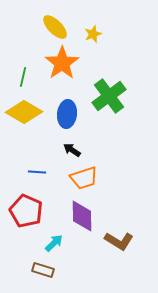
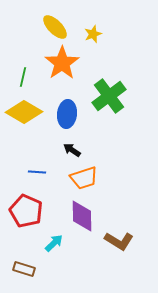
brown rectangle: moved 19 px left, 1 px up
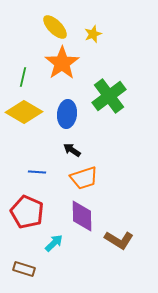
red pentagon: moved 1 px right, 1 px down
brown L-shape: moved 1 px up
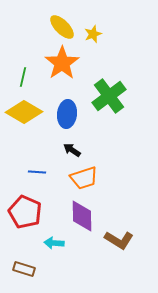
yellow ellipse: moved 7 px right
red pentagon: moved 2 px left
cyan arrow: rotated 132 degrees counterclockwise
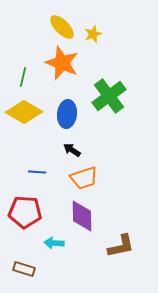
orange star: rotated 16 degrees counterclockwise
red pentagon: rotated 20 degrees counterclockwise
brown L-shape: moved 2 px right, 6 px down; rotated 44 degrees counterclockwise
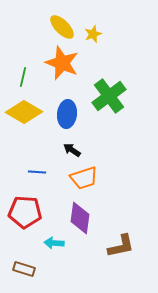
purple diamond: moved 2 px left, 2 px down; rotated 8 degrees clockwise
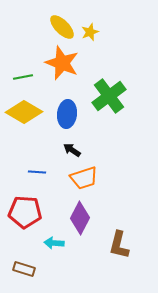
yellow star: moved 3 px left, 2 px up
green line: rotated 66 degrees clockwise
purple diamond: rotated 20 degrees clockwise
brown L-shape: moved 2 px left, 1 px up; rotated 116 degrees clockwise
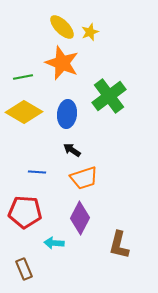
brown rectangle: rotated 50 degrees clockwise
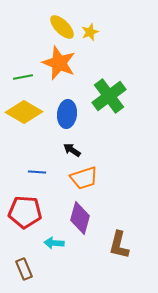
orange star: moved 3 px left
purple diamond: rotated 12 degrees counterclockwise
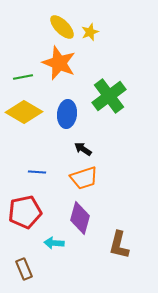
black arrow: moved 11 px right, 1 px up
red pentagon: rotated 16 degrees counterclockwise
